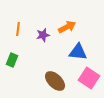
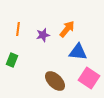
orange arrow: moved 2 px down; rotated 24 degrees counterclockwise
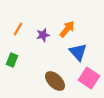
orange line: rotated 24 degrees clockwise
blue triangle: rotated 42 degrees clockwise
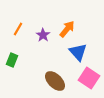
purple star: rotated 24 degrees counterclockwise
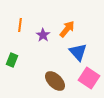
orange line: moved 2 px right, 4 px up; rotated 24 degrees counterclockwise
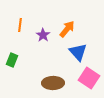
brown ellipse: moved 2 px left, 2 px down; rotated 45 degrees counterclockwise
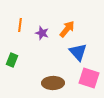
purple star: moved 1 px left, 2 px up; rotated 16 degrees counterclockwise
pink square: rotated 15 degrees counterclockwise
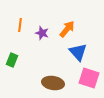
brown ellipse: rotated 10 degrees clockwise
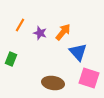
orange line: rotated 24 degrees clockwise
orange arrow: moved 4 px left, 3 px down
purple star: moved 2 px left
green rectangle: moved 1 px left, 1 px up
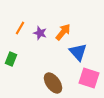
orange line: moved 3 px down
brown ellipse: rotated 45 degrees clockwise
